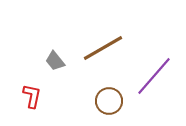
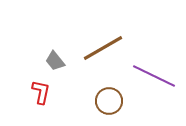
purple line: rotated 75 degrees clockwise
red L-shape: moved 9 px right, 4 px up
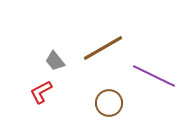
red L-shape: rotated 130 degrees counterclockwise
brown circle: moved 2 px down
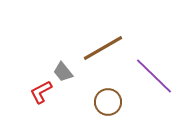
gray trapezoid: moved 8 px right, 11 px down
purple line: rotated 18 degrees clockwise
brown circle: moved 1 px left, 1 px up
